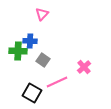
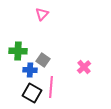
blue cross: moved 29 px down
pink line: moved 6 px left, 5 px down; rotated 60 degrees counterclockwise
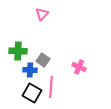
pink cross: moved 5 px left; rotated 24 degrees counterclockwise
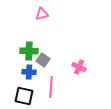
pink triangle: rotated 32 degrees clockwise
green cross: moved 11 px right
blue cross: moved 1 px left, 2 px down
black square: moved 8 px left, 3 px down; rotated 18 degrees counterclockwise
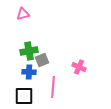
pink triangle: moved 19 px left
green cross: rotated 12 degrees counterclockwise
gray square: moved 1 px left; rotated 32 degrees clockwise
pink line: moved 2 px right
black square: rotated 12 degrees counterclockwise
